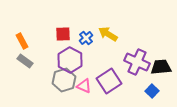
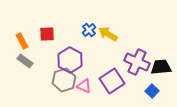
red square: moved 16 px left
blue cross: moved 3 px right, 8 px up
purple square: moved 3 px right
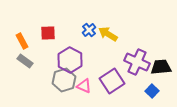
red square: moved 1 px right, 1 px up
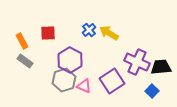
yellow arrow: moved 1 px right, 1 px up
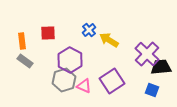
yellow arrow: moved 7 px down
orange rectangle: rotated 21 degrees clockwise
purple cross: moved 10 px right, 8 px up; rotated 20 degrees clockwise
blue square: moved 1 px up; rotated 24 degrees counterclockwise
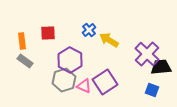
purple square: moved 7 px left, 1 px down
